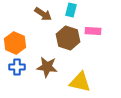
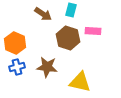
blue cross: rotated 14 degrees counterclockwise
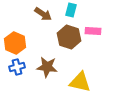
brown hexagon: moved 1 px right, 1 px up
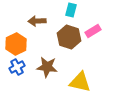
brown arrow: moved 6 px left, 7 px down; rotated 144 degrees clockwise
pink rectangle: rotated 35 degrees counterclockwise
orange hexagon: moved 1 px right, 1 px down; rotated 10 degrees clockwise
blue cross: rotated 14 degrees counterclockwise
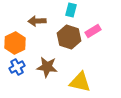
orange hexagon: moved 1 px left, 1 px up
